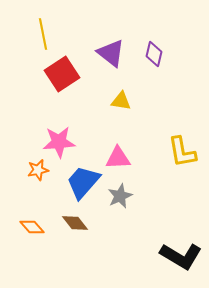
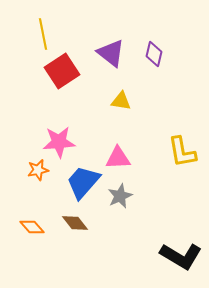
red square: moved 3 px up
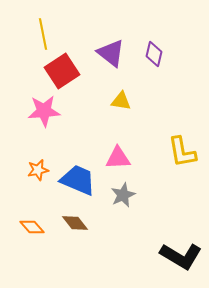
pink star: moved 15 px left, 31 px up
blue trapezoid: moved 5 px left, 2 px up; rotated 72 degrees clockwise
gray star: moved 3 px right, 1 px up
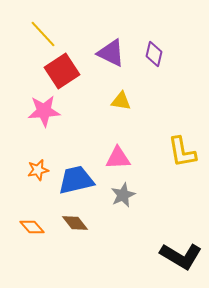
yellow line: rotated 32 degrees counterclockwise
purple triangle: rotated 12 degrees counterclockwise
blue trapezoid: moved 2 px left; rotated 36 degrees counterclockwise
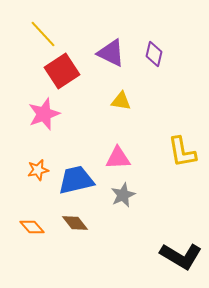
pink star: moved 3 px down; rotated 16 degrees counterclockwise
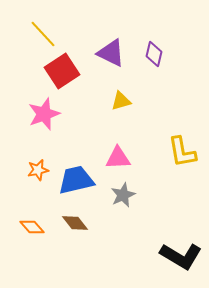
yellow triangle: rotated 25 degrees counterclockwise
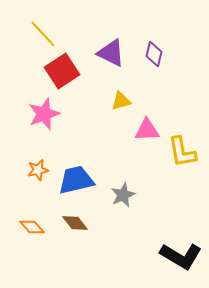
pink triangle: moved 29 px right, 28 px up
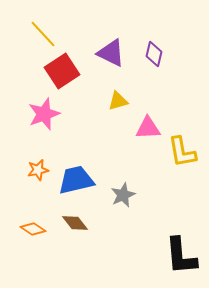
yellow triangle: moved 3 px left
pink triangle: moved 1 px right, 2 px up
orange diamond: moved 1 px right, 2 px down; rotated 15 degrees counterclockwise
black L-shape: rotated 54 degrees clockwise
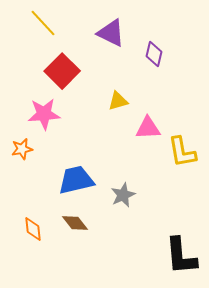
yellow line: moved 11 px up
purple triangle: moved 20 px up
red square: rotated 12 degrees counterclockwise
pink star: rotated 16 degrees clockwise
orange star: moved 16 px left, 21 px up
orange diamond: rotated 50 degrees clockwise
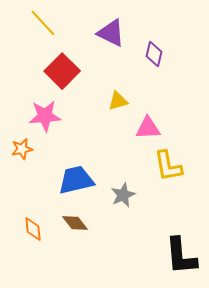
pink star: moved 1 px right, 2 px down
yellow L-shape: moved 14 px left, 14 px down
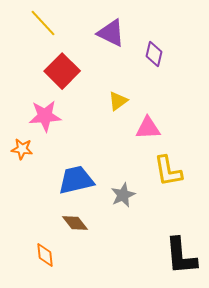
yellow triangle: rotated 20 degrees counterclockwise
orange star: rotated 20 degrees clockwise
yellow L-shape: moved 5 px down
orange diamond: moved 12 px right, 26 px down
